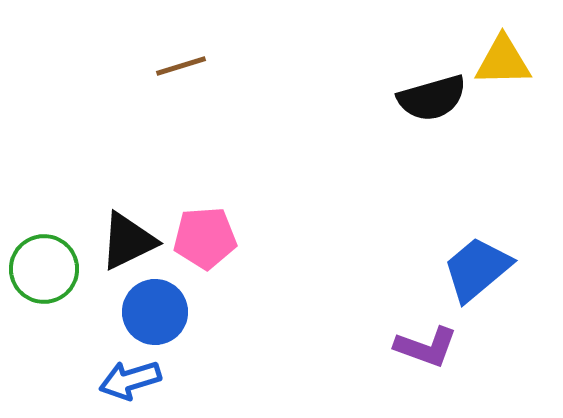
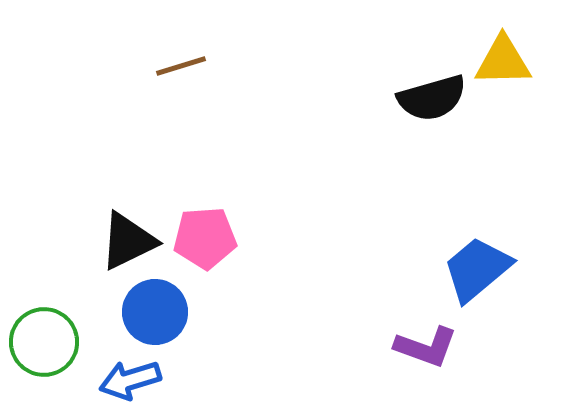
green circle: moved 73 px down
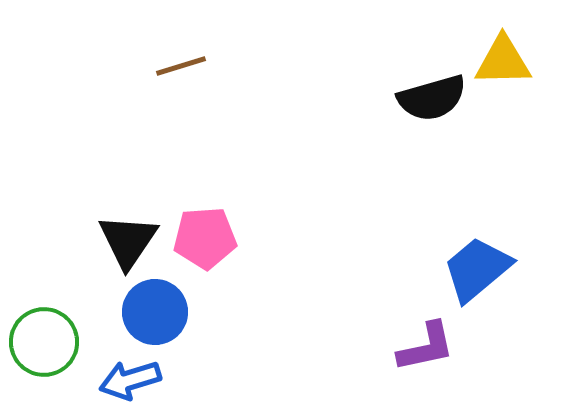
black triangle: rotated 30 degrees counterclockwise
purple L-shape: rotated 32 degrees counterclockwise
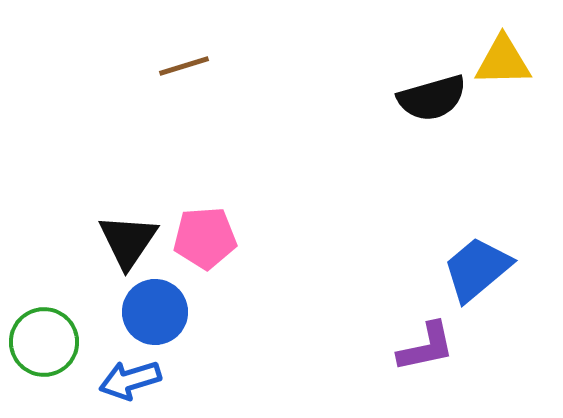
brown line: moved 3 px right
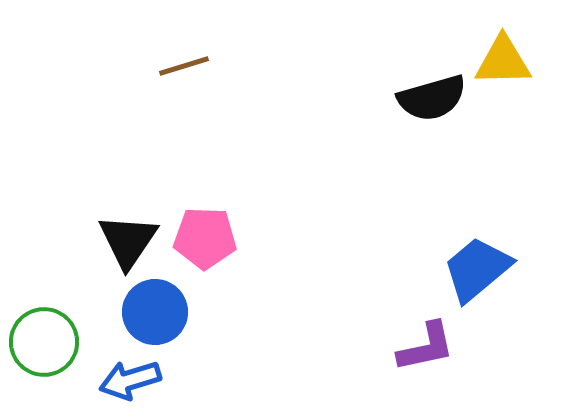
pink pentagon: rotated 6 degrees clockwise
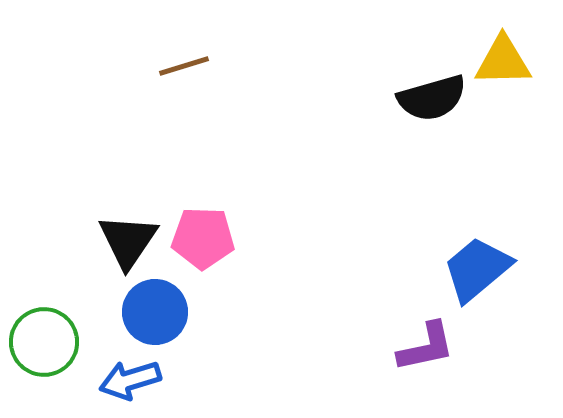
pink pentagon: moved 2 px left
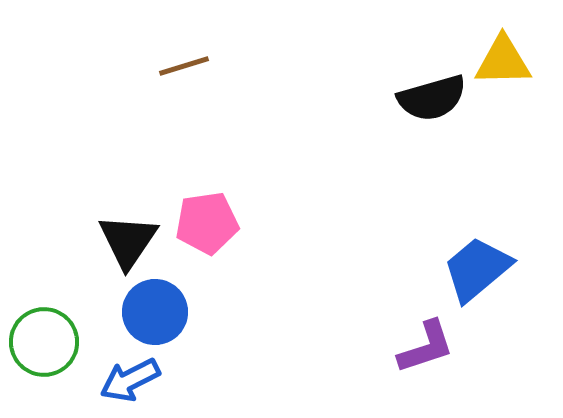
pink pentagon: moved 4 px right, 15 px up; rotated 10 degrees counterclockwise
purple L-shape: rotated 6 degrees counterclockwise
blue arrow: rotated 10 degrees counterclockwise
